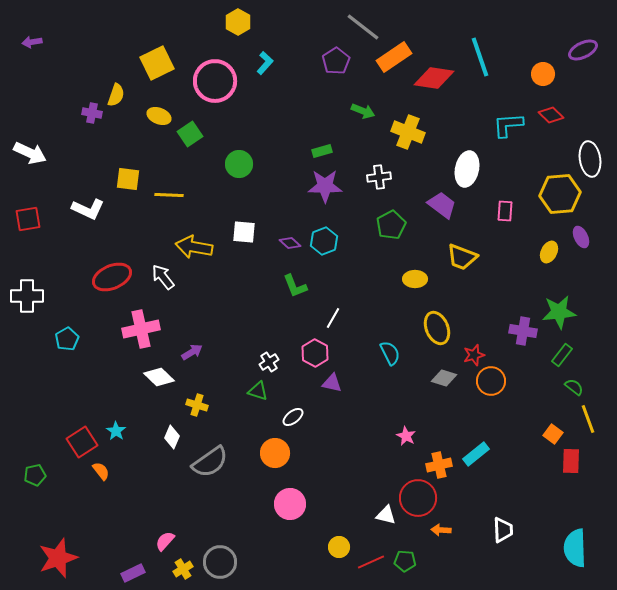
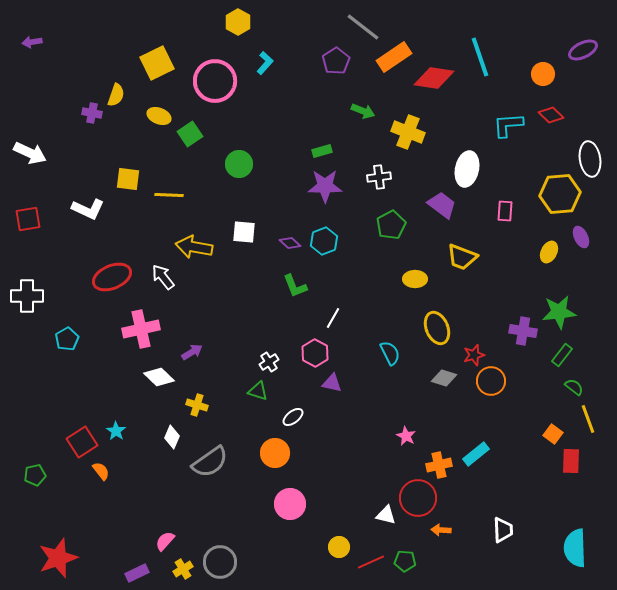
purple rectangle at (133, 573): moved 4 px right
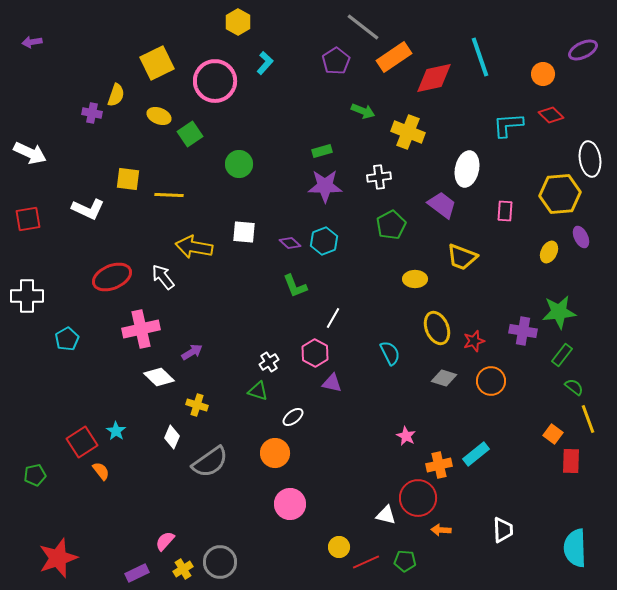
red diamond at (434, 78): rotated 21 degrees counterclockwise
red star at (474, 355): moved 14 px up
red line at (371, 562): moved 5 px left
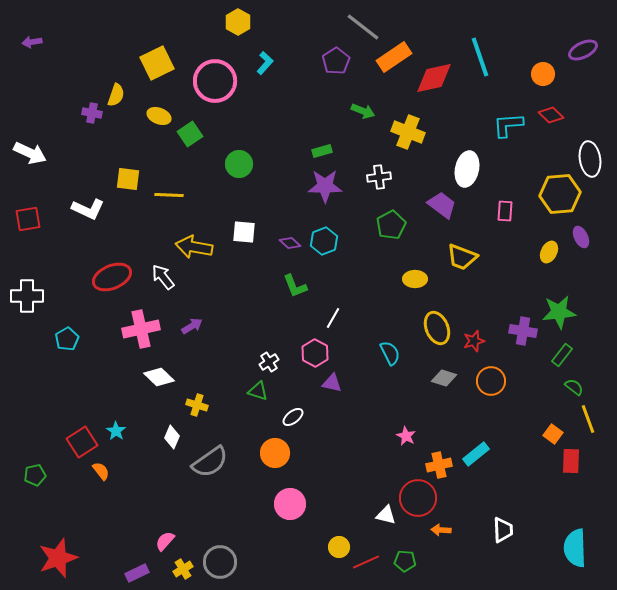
purple arrow at (192, 352): moved 26 px up
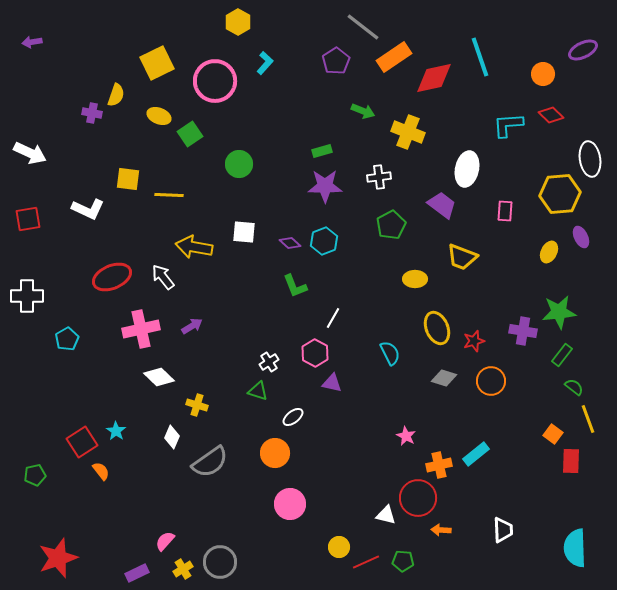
green pentagon at (405, 561): moved 2 px left
